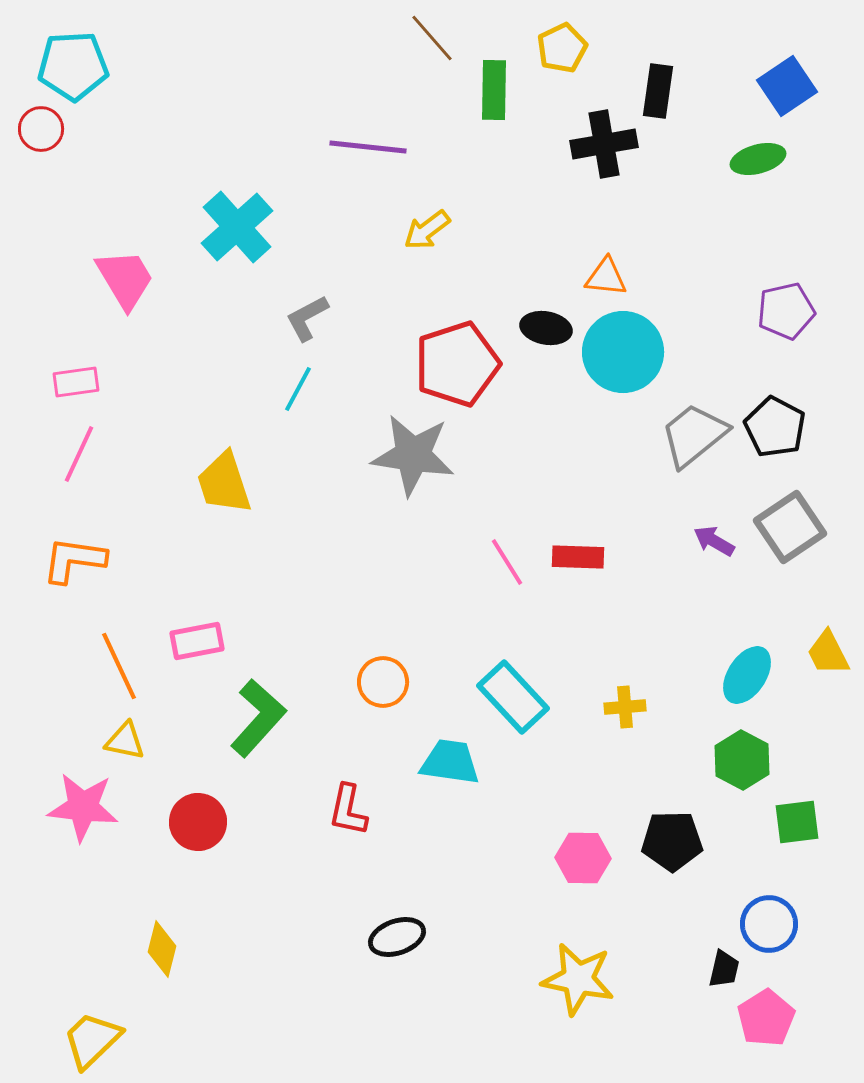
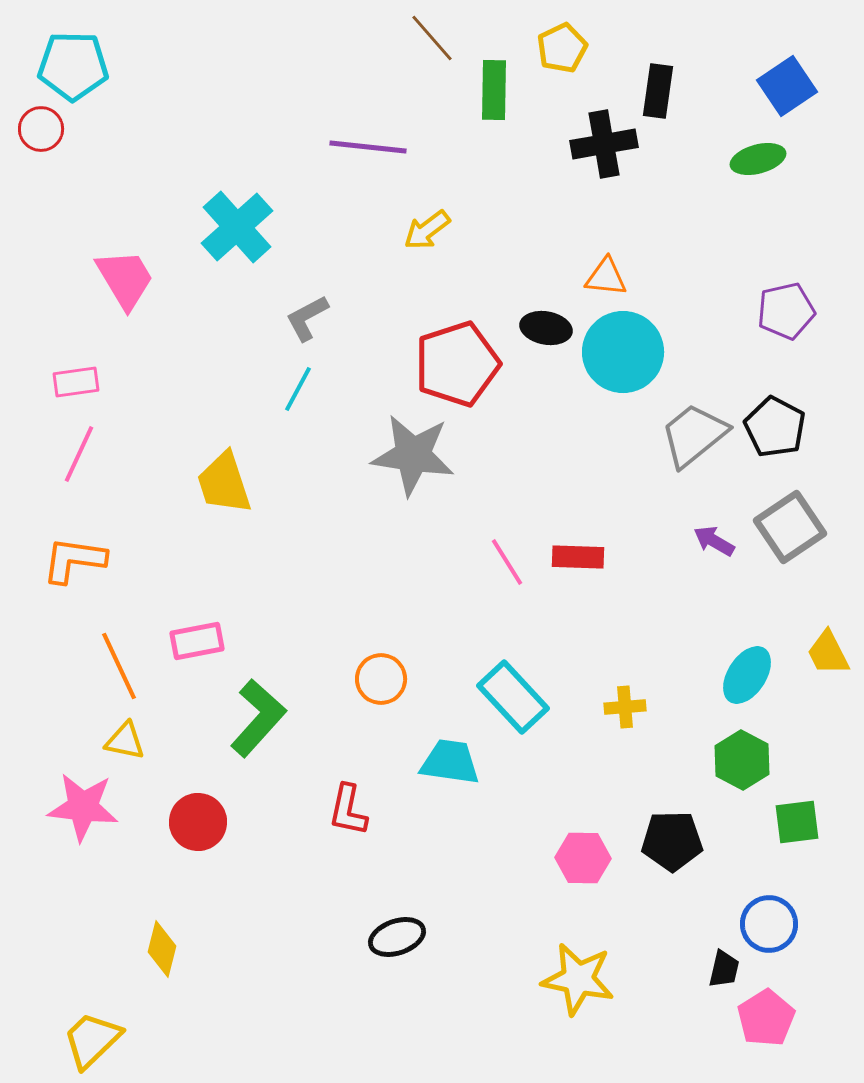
cyan pentagon at (73, 66): rotated 4 degrees clockwise
orange circle at (383, 682): moved 2 px left, 3 px up
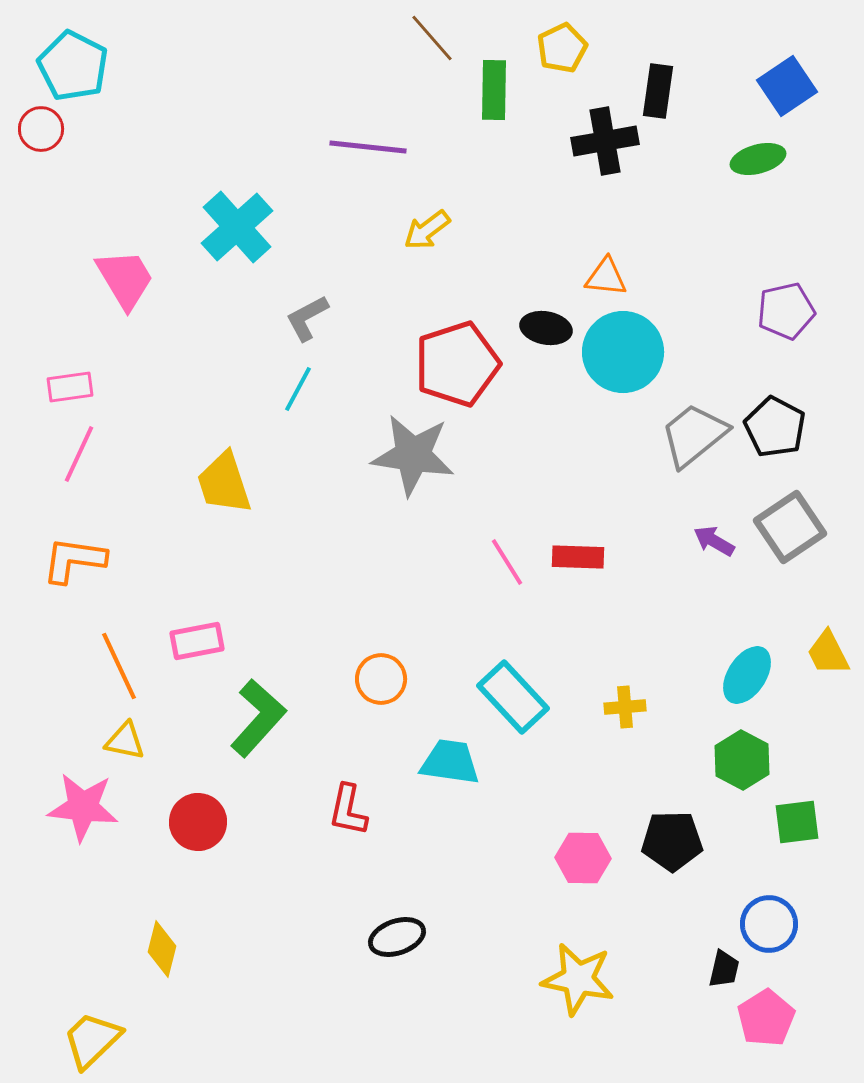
cyan pentagon at (73, 66): rotated 26 degrees clockwise
black cross at (604, 144): moved 1 px right, 3 px up
pink rectangle at (76, 382): moved 6 px left, 5 px down
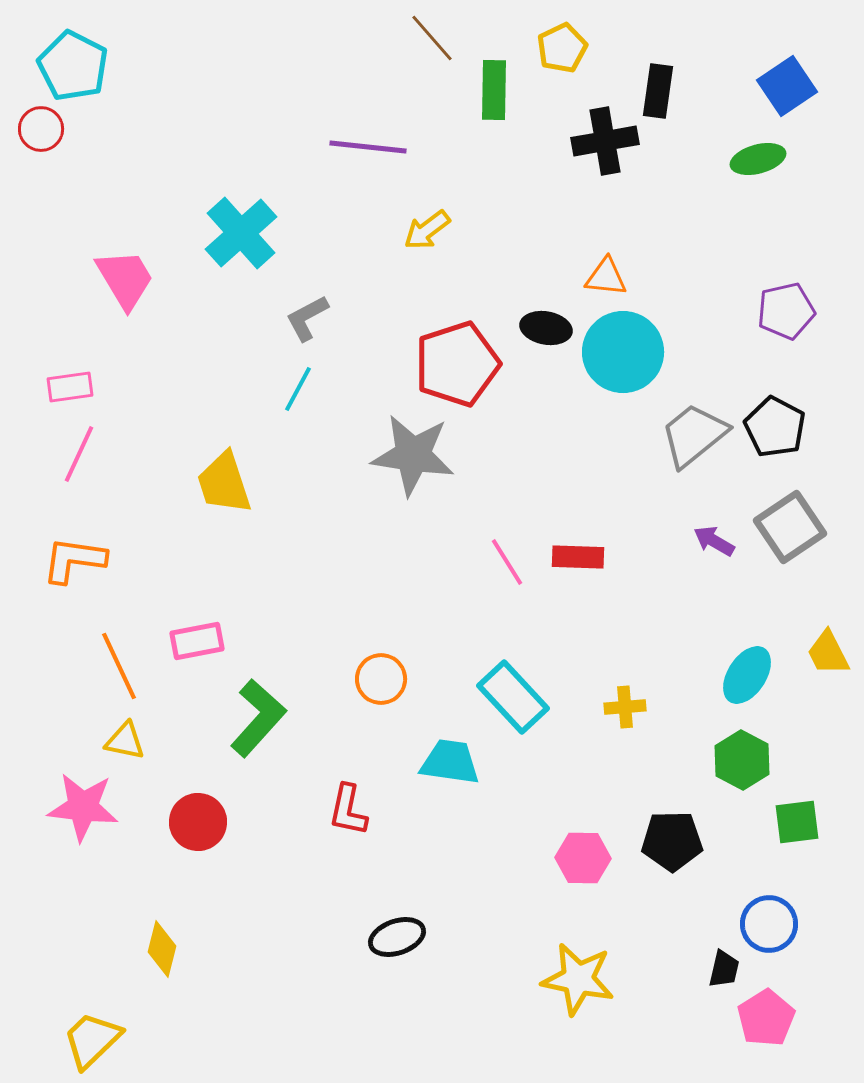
cyan cross at (237, 227): moved 4 px right, 6 px down
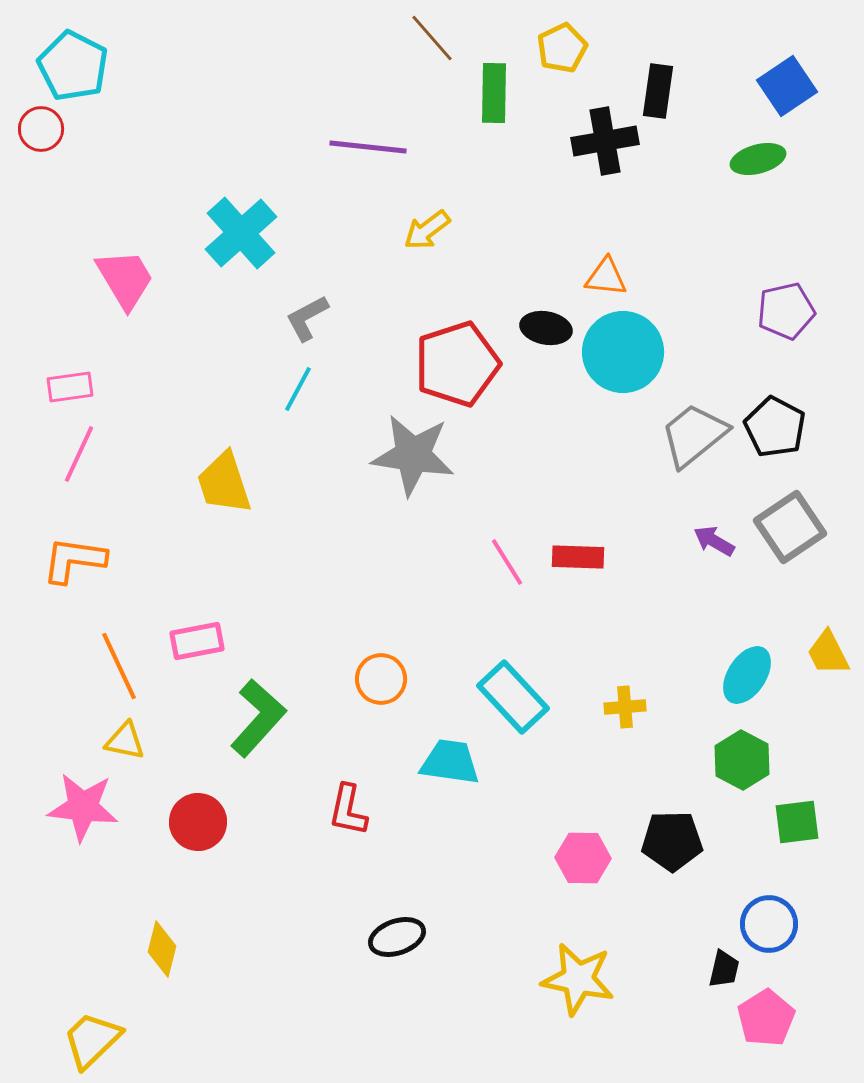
green rectangle at (494, 90): moved 3 px down
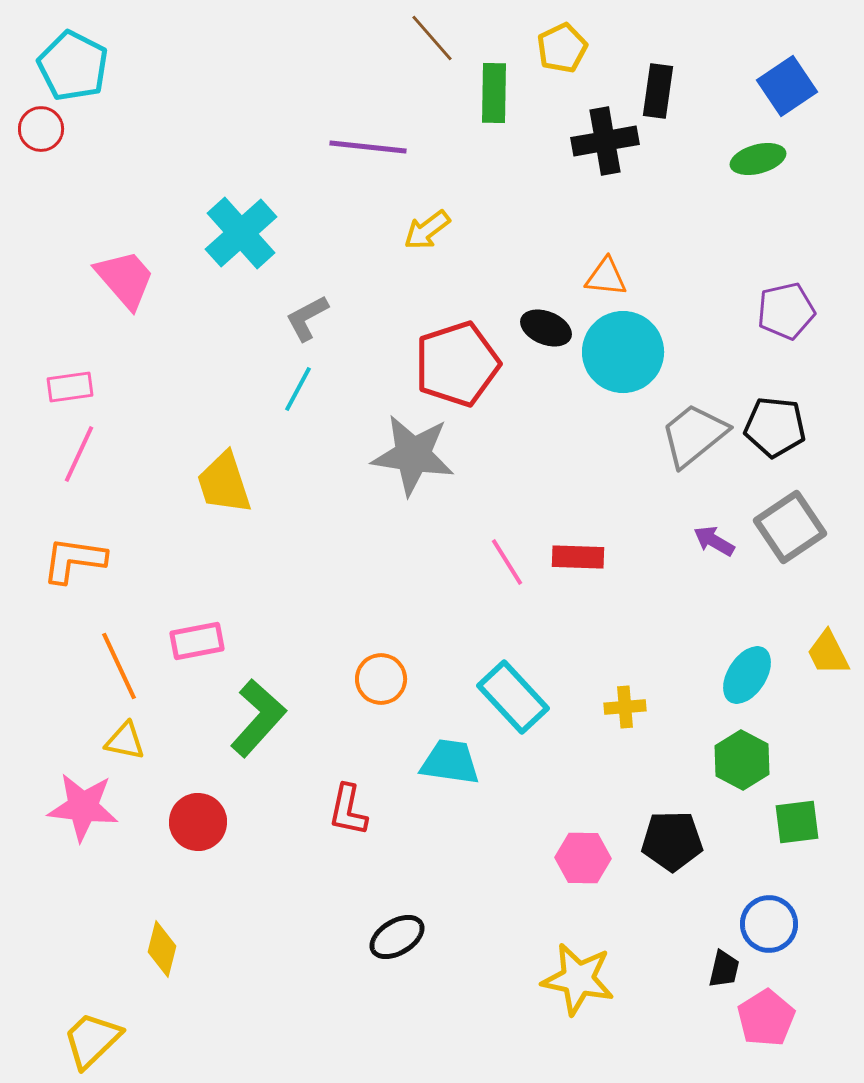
pink trapezoid at (125, 279): rotated 10 degrees counterclockwise
black ellipse at (546, 328): rotated 12 degrees clockwise
black pentagon at (775, 427): rotated 22 degrees counterclockwise
black ellipse at (397, 937): rotated 12 degrees counterclockwise
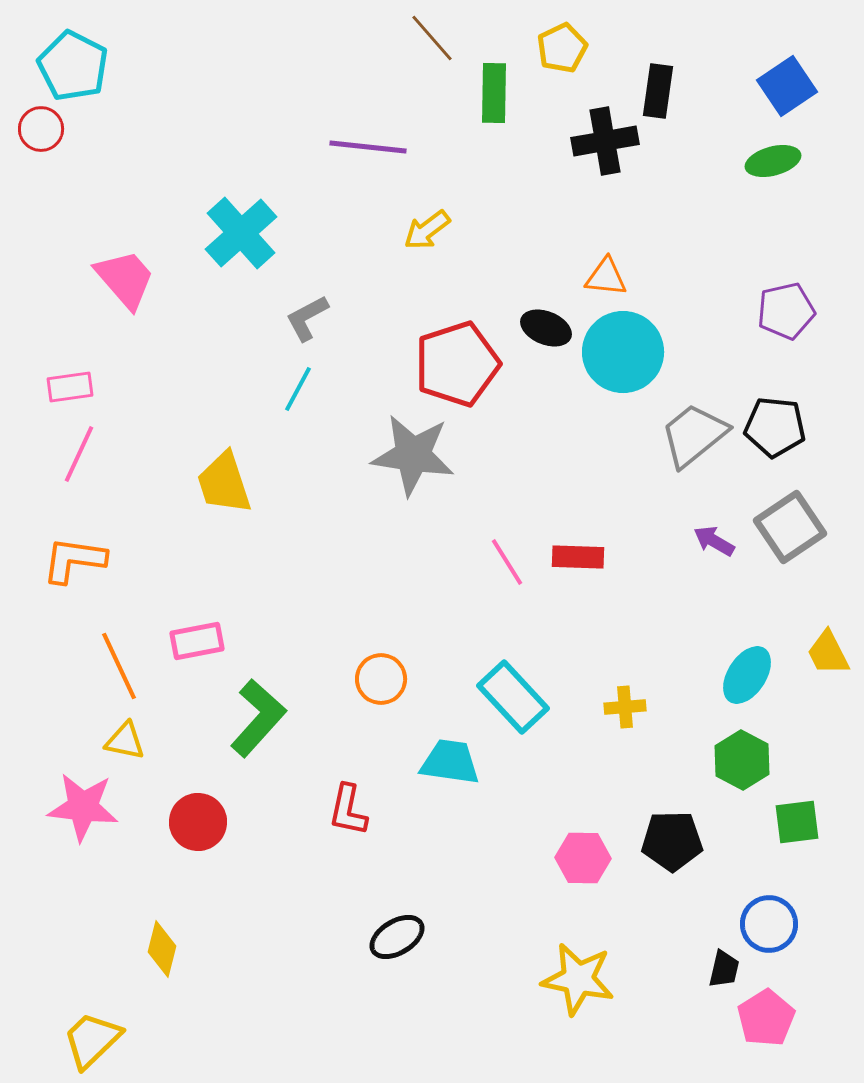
green ellipse at (758, 159): moved 15 px right, 2 px down
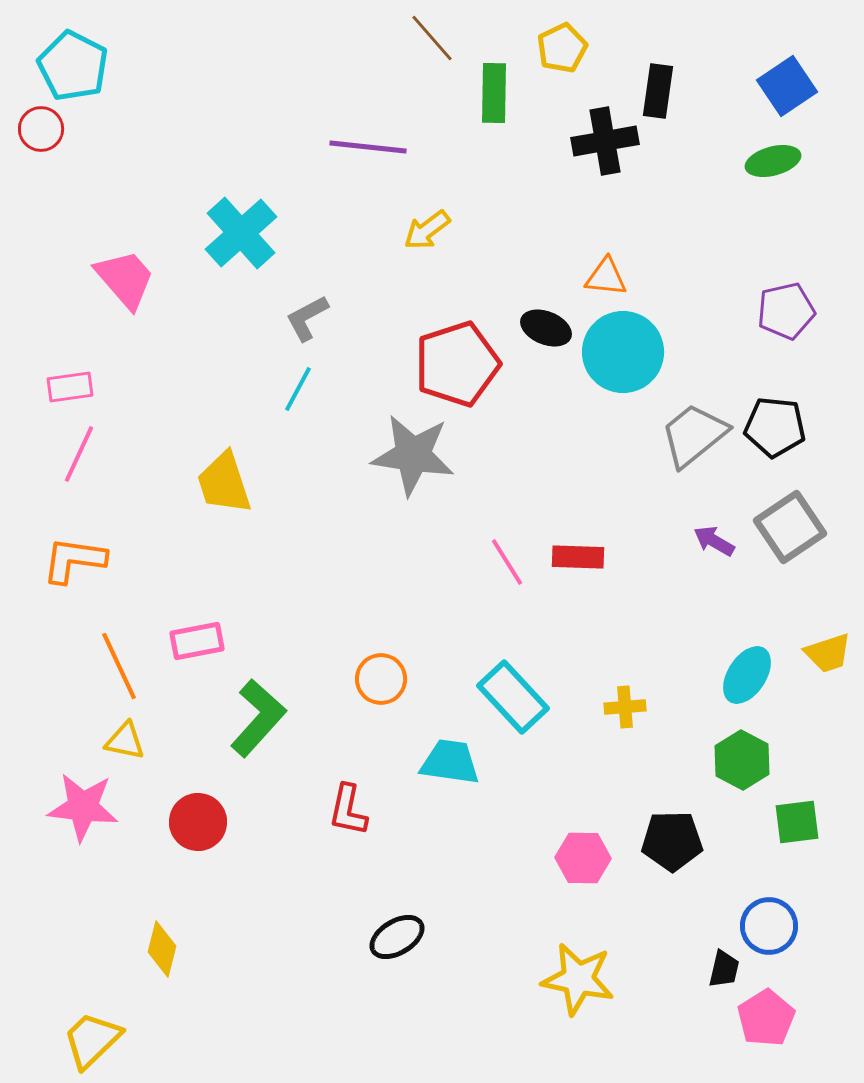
yellow trapezoid at (828, 653): rotated 81 degrees counterclockwise
blue circle at (769, 924): moved 2 px down
